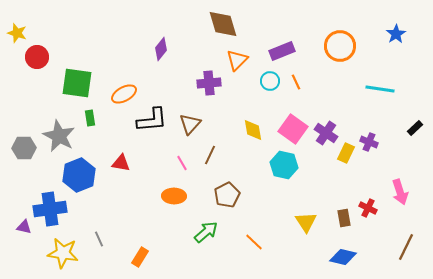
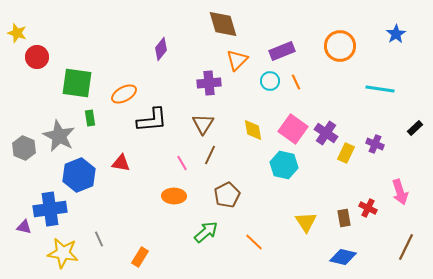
brown triangle at (190, 124): moved 13 px right; rotated 10 degrees counterclockwise
purple cross at (369, 142): moved 6 px right, 2 px down
gray hexagon at (24, 148): rotated 25 degrees clockwise
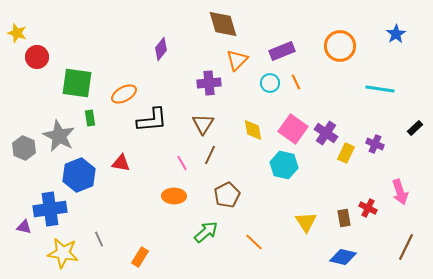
cyan circle at (270, 81): moved 2 px down
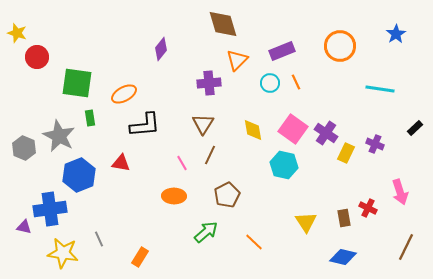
black L-shape at (152, 120): moved 7 px left, 5 px down
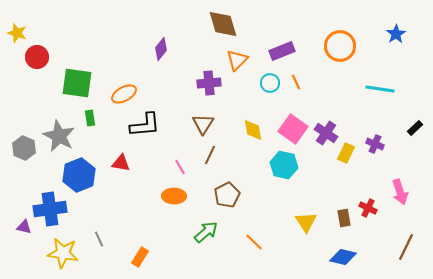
pink line at (182, 163): moved 2 px left, 4 px down
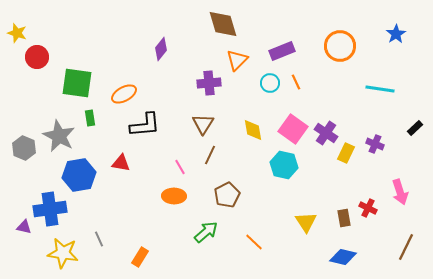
blue hexagon at (79, 175): rotated 12 degrees clockwise
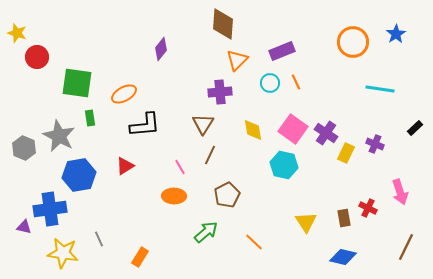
brown diamond at (223, 24): rotated 20 degrees clockwise
orange circle at (340, 46): moved 13 px right, 4 px up
purple cross at (209, 83): moved 11 px right, 9 px down
red triangle at (121, 163): moved 4 px right, 3 px down; rotated 42 degrees counterclockwise
